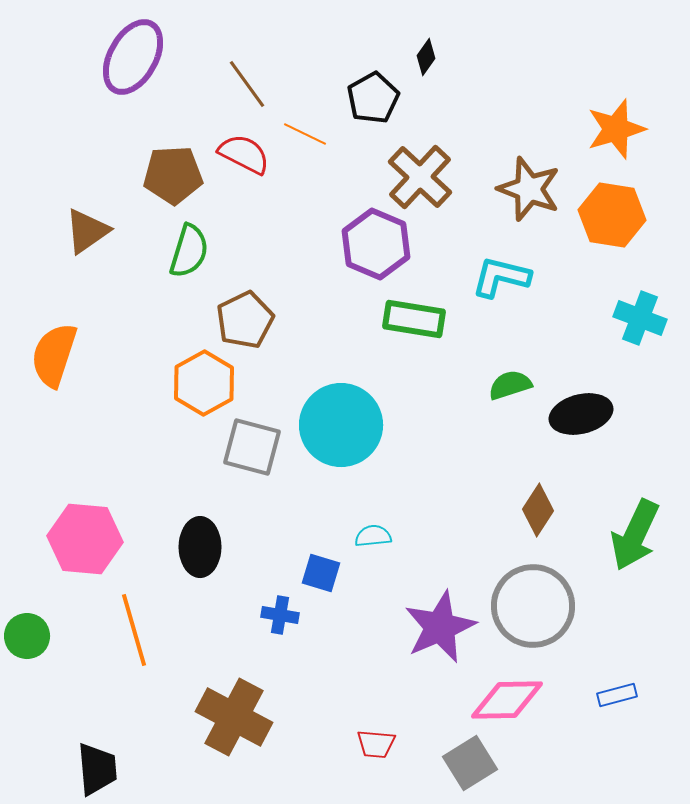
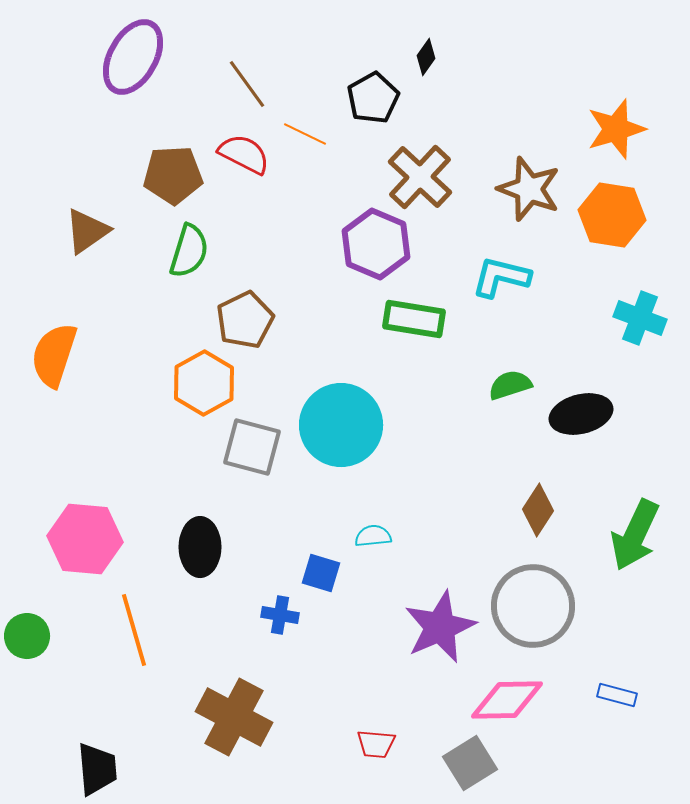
blue rectangle at (617, 695): rotated 30 degrees clockwise
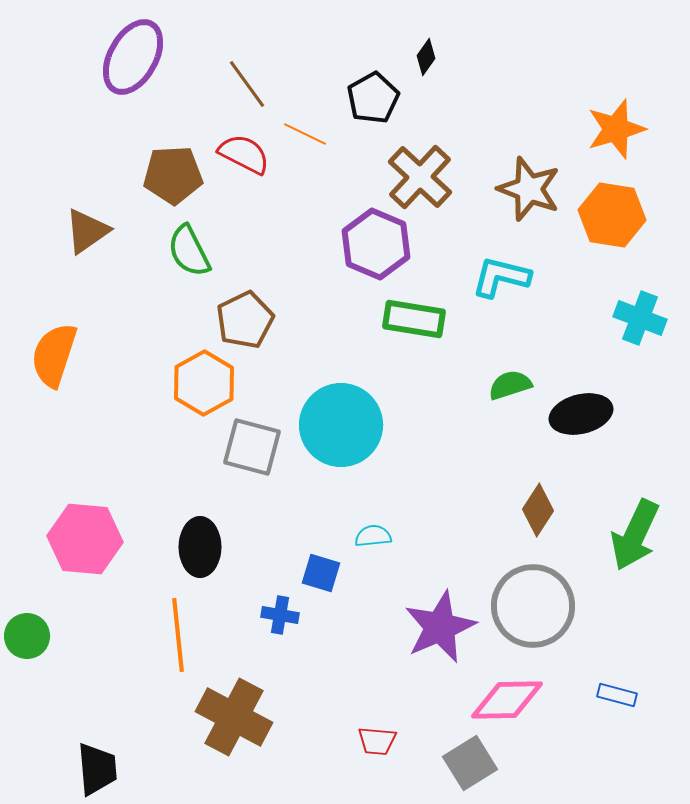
green semicircle at (189, 251): rotated 136 degrees clockwise
orange line at (134, 630): moved 44 px right, 5 px down; rotated 10 degrees clockwise
red trapezoid at (376, 744): moved 1 px right, 3 px up
